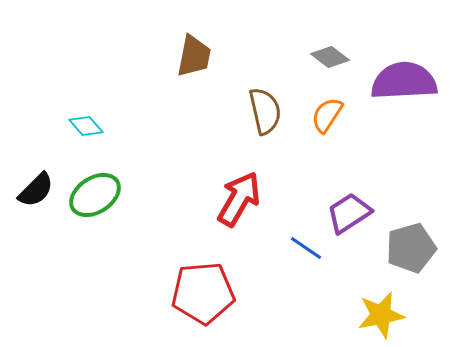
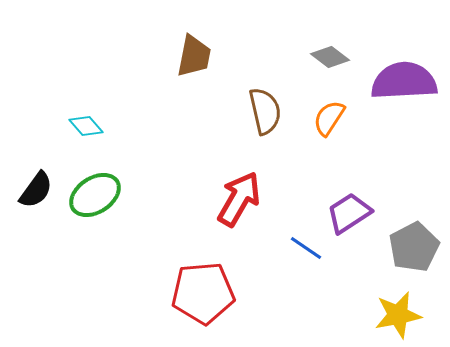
orange semicircle: moved 2 px right, 3 px down
black semicircle: rotated 9 degrees counterclockwise
gray pentagon: moved 3 px right, 1 px up; rotated 12 degrees counterclockwise
yellow star: moved 17 px right
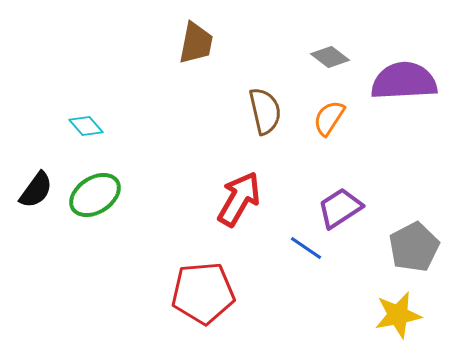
brown trapezoid: moved 2 px right, 13 px up
purple trapezoid: moved 9 px left, 5 px up
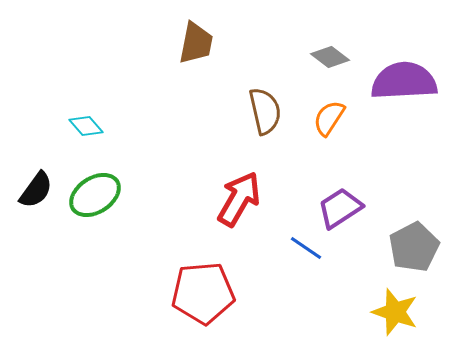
yellow star: moved 3 px left, 3 px up; rotated 30 degrees clockwise
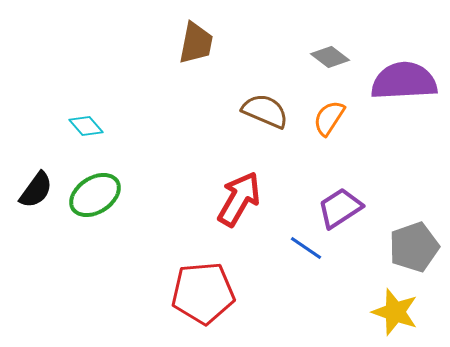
brown semicircle: rotated 54 degrees counterclockwise
gray pentagon: rotated 9 degrees clockwise
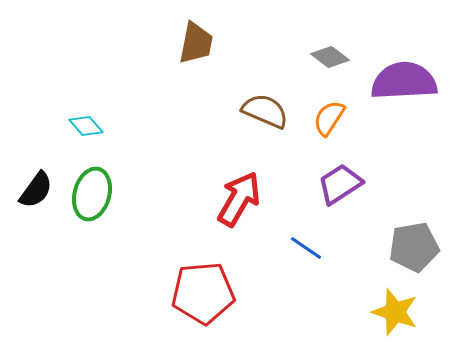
green ellipse: moved 3 px left, 1 px up; rotated 42 degrees counterclockwise
purple trapezoid: moved 24 px up
gray pentagon: rotated 9 degrees clockwise
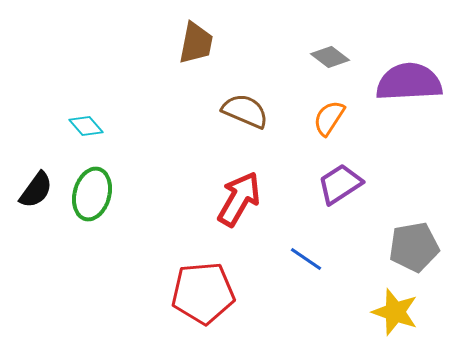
purple semicircle: moved 5 px right, 1 px down
brown semicircle: moved 20 px left
blue line: moved 11 px down
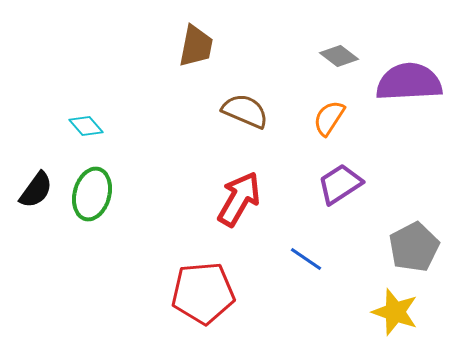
brown trapezoid: moved 3 px down
gray diamond: moved 9 px right, 1 px up
gray pentagon: rotated 18 degrees counterclockwise
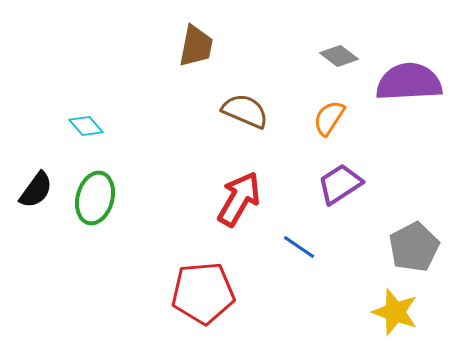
green ellipse: moved 3 px right, 4 px down
blue line: moved 7 px left, 12 px up
